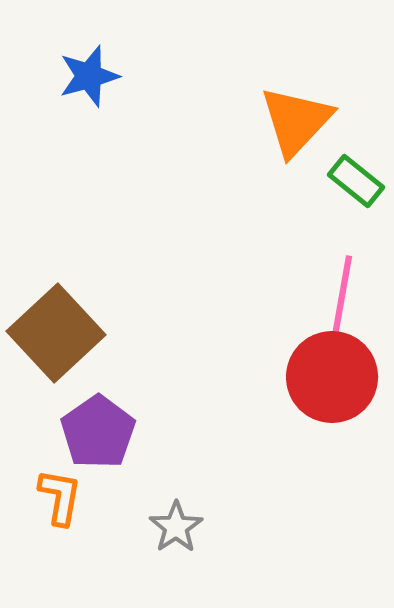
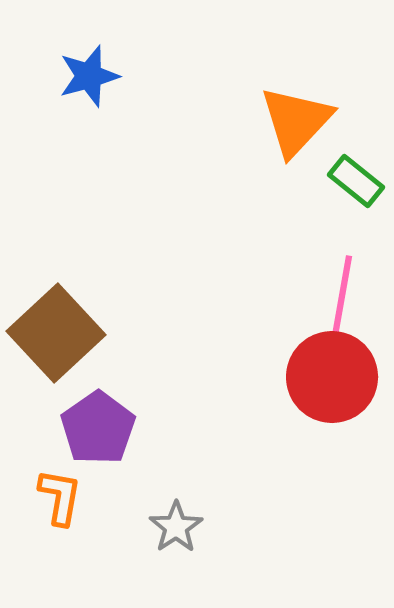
purple pentagon: moved 4 px up
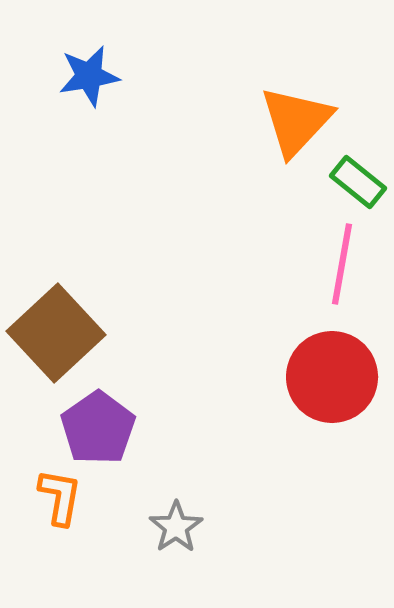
blue star: rotated 6 degrees clockwise
green rectangle: moved 2 px right, 1 px down
pink line: moved 32 px up
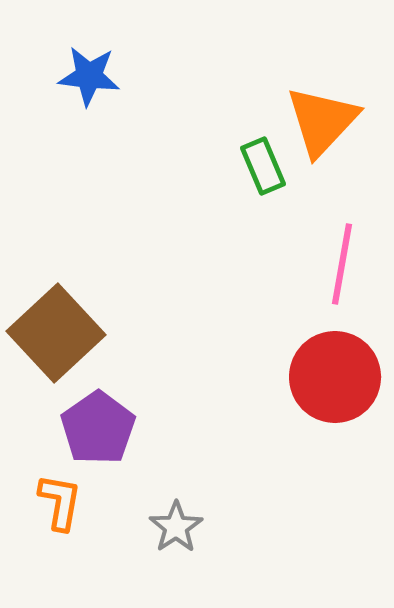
blue star: rotated 16 degrees clockwise
orange triangle: moved 26 px right
green rectangle: moved 95 px left, 16 px up; rotated 28 degrees clockwise
red circle: moved 3 px right
orange L-shape: moved 5 px down
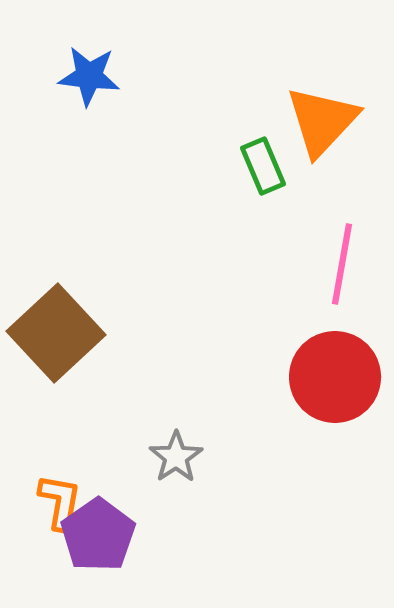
purple pentagon: moved 107 px down
gray star: moved 70 px up
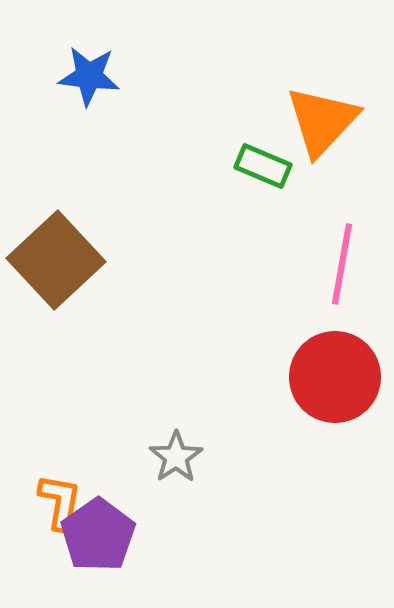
green rectangle: rotated 44 degrees counterclockwise
brown square: moved 73 px up
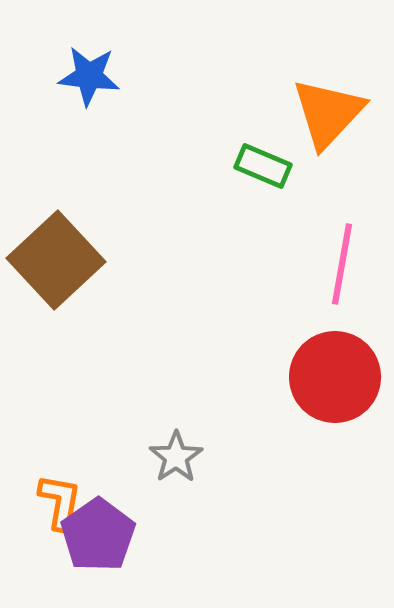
orange triangle: moved 6 px right, 8 px up
